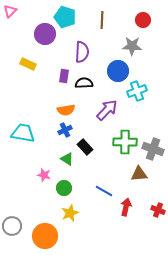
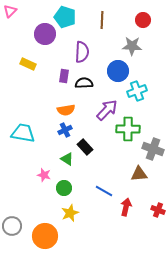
green cross: moved 3 px right, 13 px up
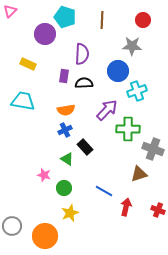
purple semicircle: moved 2 px down
cyan trapezoid: moved 32 px up
brown triangle: rotated 12 degrees counterclockwise
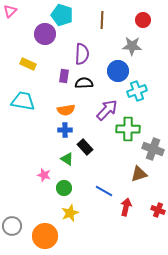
cyan pentagon: moved 3 px left, 2 px up
blue cross: rotated 24 degrees clockwise
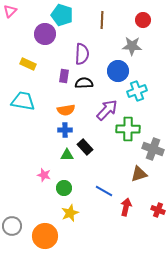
green triangle: moved 4 px up; rotated 32 degrees counterclockwise
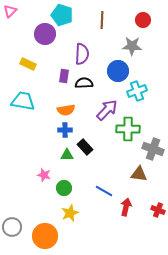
brown triangle: rotated 24 degrees clockwise
gray circle: moved 1 px down
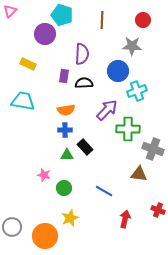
red arrow: moved 1 px left, 12 px down
yellow star: moved 5 px down
